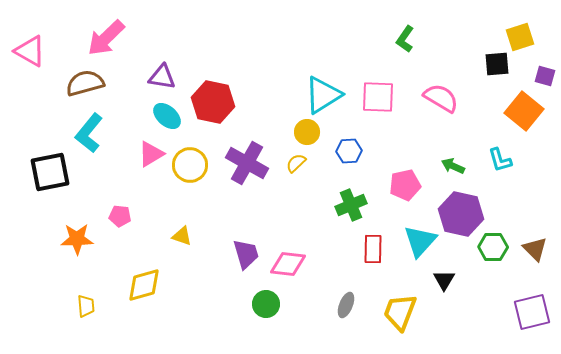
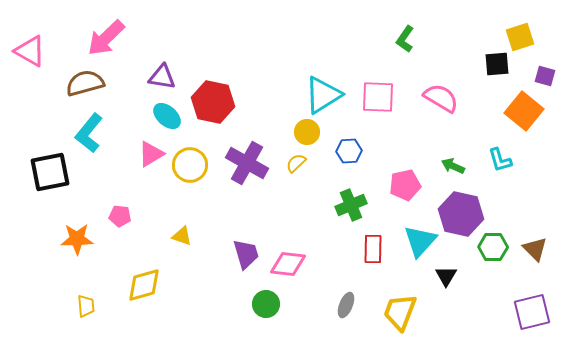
black triangle at (444, 280): moved 2 px right, 4 px up
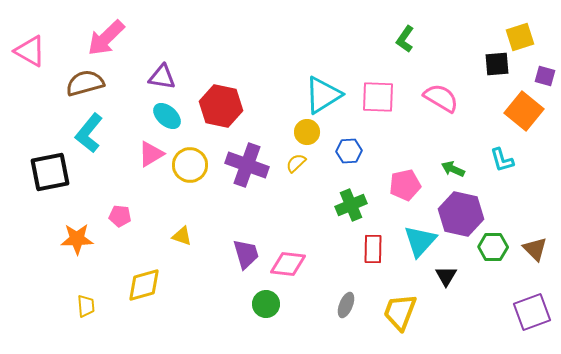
red hexagon at (213, 102): moved 8 px right, 4 px down
cyan L-shape at (500, 160): moved 2 px right
purple cross at (247, 163): moved 2 px down; rotated 9 degrees counterclockwise
green arrow at (453, 166): moved 3 px down
purple square at (532, 312): rotated 6 degrees counterclockwise
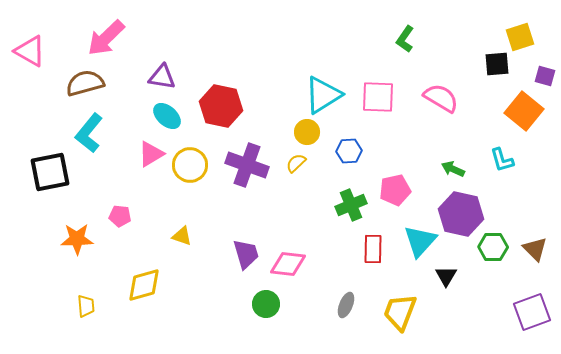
pink pentagon at (405, 185): moved 10 px left, 5 px down
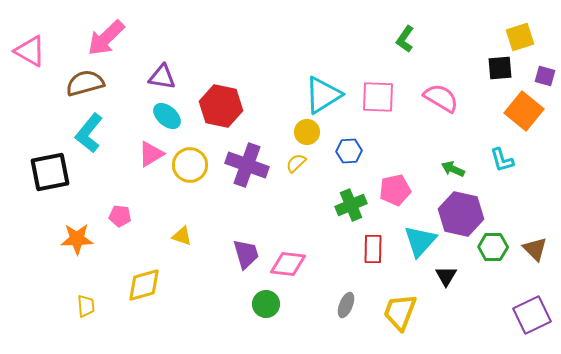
black square at (497, 64): moved 3 px right, 4 px down
purple square at (532, 312): moved 3 px down; rotated 6 degrees counterclockwise
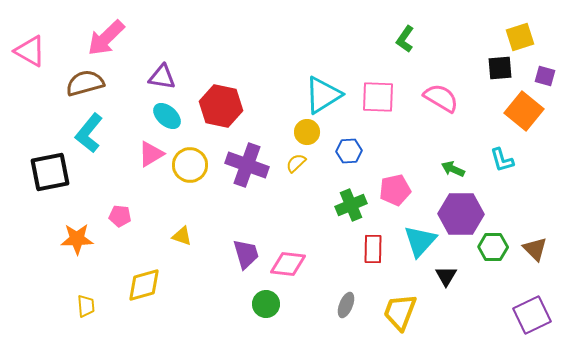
purple hexagon at (461, 214): rotated 12 degrees counterclockwise
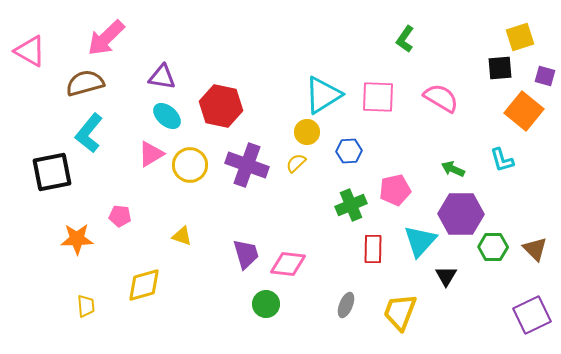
black square at (50, 172): moved 2 px right
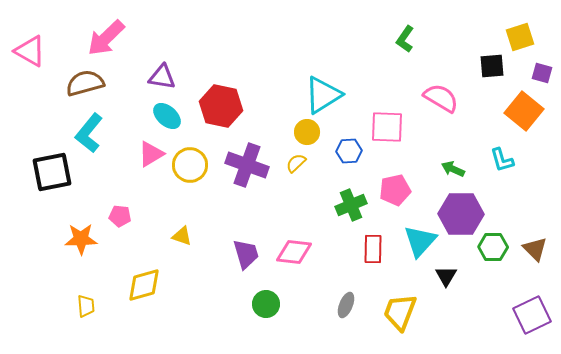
black square at (500, 68): moved 8 px left, 2 px up
purple square at (545, 76): moved 3 px left, 3 px up
pink square at (378, 97): moved 9 px right, 30 px down
orange star at (77, 239): moved 4 px right
pink diamond at (288, 264): moved 6 px right, 12 px up
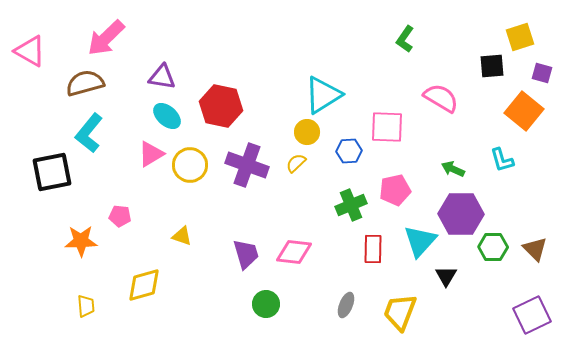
orange star at (81, 239): moved 2 px down
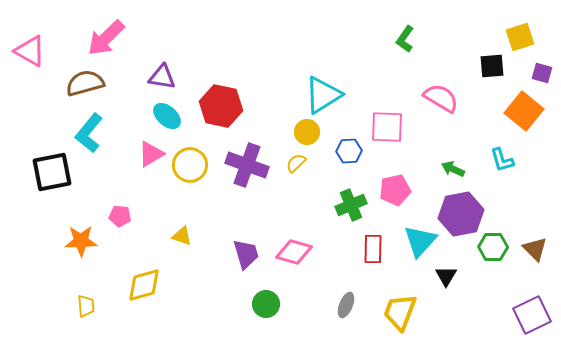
purple hexagon at (461, 214): rotated 12 degrees counterclockwise
pink diamond at (294, 252): rotated 9 degrees clockwise
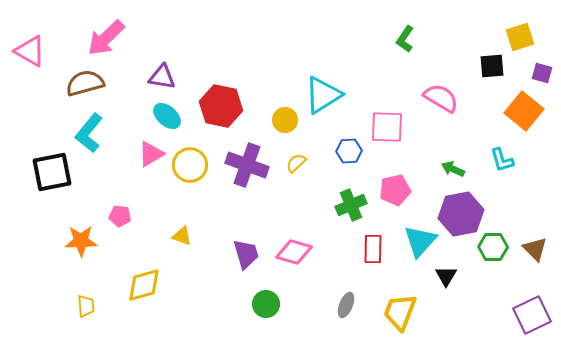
yellow circle at (307, 132): moved 22 px left, 12 px up
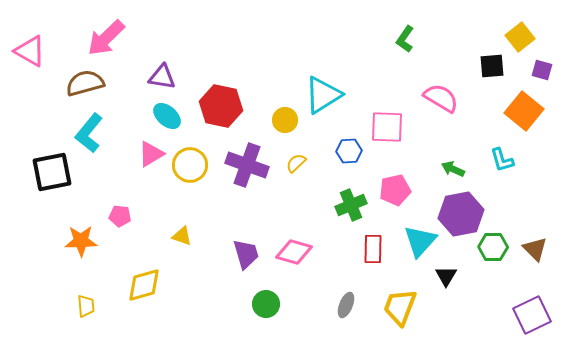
yellow square at (520, 37): rotated 20 degrees counterclockwise
purple square at (542, 73): moved 3 px up
yellow trapezoid at (400, 312): moved 5 px up
